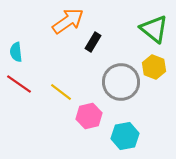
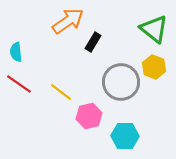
cyan hexagon: rotated 12 degrees clockwise
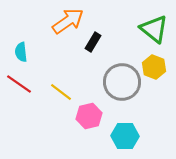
cyan semicircle: moved 5 px right
gray circle: moved 1 px right
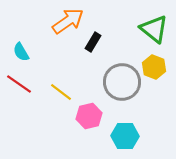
cyan semicircle: rotated 24 degrees counterclockwise
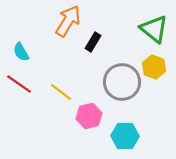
orange arrow: rotated 24 degrees counterclockwise
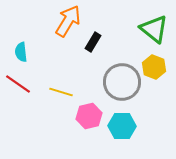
cyan semicircle: rotated 24 degrees clockwise
red line: moved 1 px left
yellow line: rotated 20 degrees counterclockwise
cyan hexagon: moved 3 px left, 10 px up
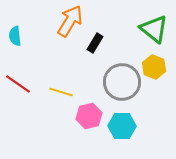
orange arrow: moved 2 px right
black rectangle: moved 2 px right, 1 px down
cyan semicircle: moved 6 px left, 16 px up
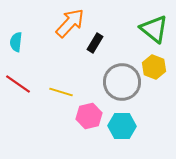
orange arrow: moved 2 px down; rotated 12 degrees clockwise
cyan semicircle: moved 1 px right, 6 px down; rotated 12 degrees clockwise
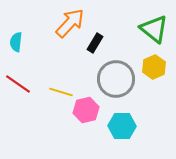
yellow hexagon: rotated 15 degrees clockwise
gray circle: moved 6 px left, 3 px up
pink hexagon: moved 3 px left, 6 px up
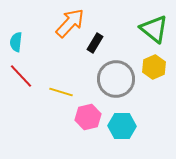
red line: moved 3 px right, 8 px up; rotated 12 degrees clockwise
pink hexagon: moved 2 px right, 7 px down
